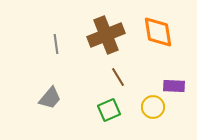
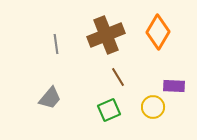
orange diamond: rotated 40 degrees clockwise
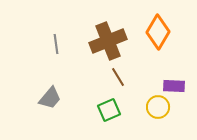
brown cross: moved 2 px right, 6 px down
yellow circle: moved 5 px right
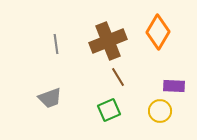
gray trapezoid: rotated 30 degrees clockwise
yellow circle: moved 2 px right, 4 px down
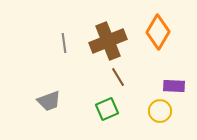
gray line: moved 8 px right, 1 px up
gray trapezoid: moved 1 px left, 3 px down
green square: moved 2 px left, 1 px up
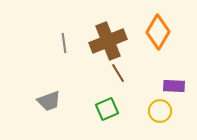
brown line: moved 4 px up
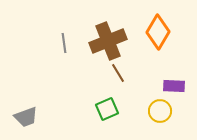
gray trapezoid: moved 23 px left, 16 px down
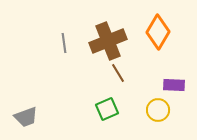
purple rectangle: moved 1 px up
yellow circle: moved 2 px left, 1 px up
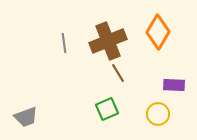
yellow circle: moved 4 px down
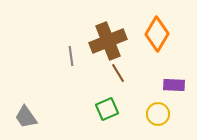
orange diamond: moved 1 px left, 2 px down
gray line: moved 7 px right, 13 px down
gray trapezoid: rotated 75 degrees clockwise
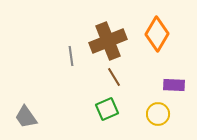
brown line: moved 4 px left, 4 px down
